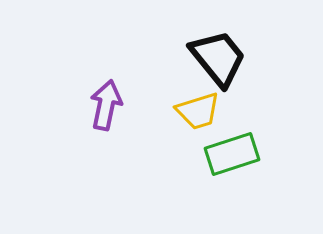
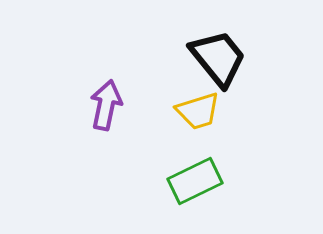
green rectangle: moved 37 px left, 27 px down; rotated 8 degrees counterclockwise
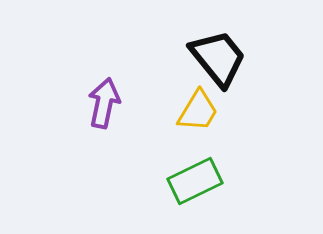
purple arrow: moved 2 px left, 2 px up
yellow trapezoid: rotated 42 degrees counterclockwise
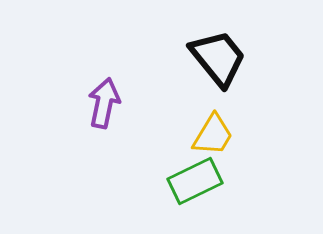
yellow trapezoid: moved 15 px right, 24 px down
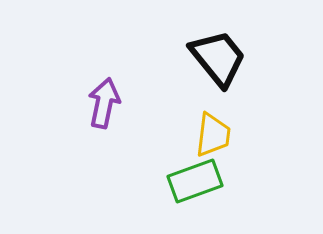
yellow trapezoid: rotated 24 degrees counterclockwise
green rectangle: rotated 6 degrees clockwise
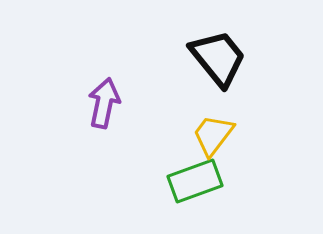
yellow trapezoid: rotated 150 degrees counterclockwise
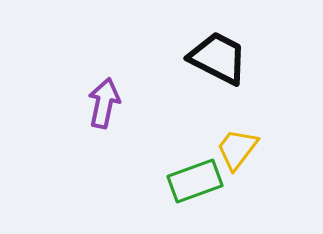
black trapezoid: rotated 24 degrees counterclockwise
yellow trapezoid: moved 24 px right, 14 px down
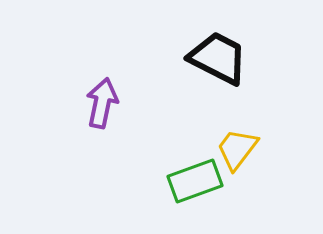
purple arrow: moved 2 px left
